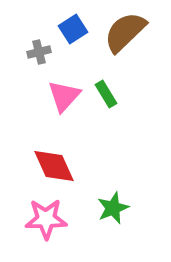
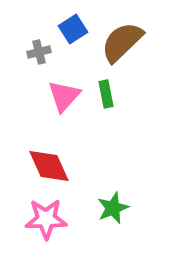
brown semicircle: moved 3 px left, 10 px down
green rectangle: rotated 20 degrees clockwise
red diamond: moved 5 px left
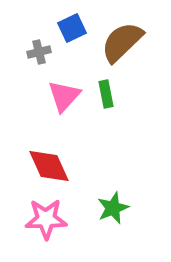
blue square: moved 1 px left, 1 px up; rotated 8 degrees clockwise
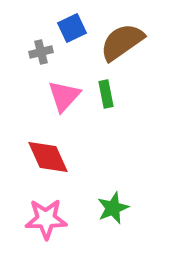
brown semicircle: rotated 9 degrees clockwise
gray cross: moved 2 px right
red diamond: moved 1 px left, 9 px up
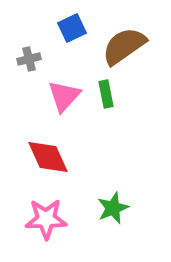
brown semicircle: moved 2 px right, 4 px down
gray cross: moved 12 px left, 7 px down
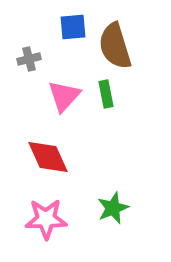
blue square: moved 1 px right, 1 px up; rotated 20 degrees clockwise
brown semicircle: moved 9 px left; rotated 72 degrees counterclockwise
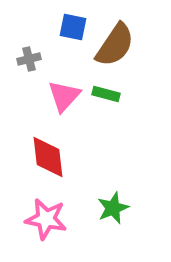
blue square: rotated 16 degrees clockwise
brown semicircle: moved 1 px up; rotated 129 degrees counterclockwise
green rectangle: rotated 64 degrees counterclockwise
red diamond: rotated 18 degrees clockwise
pink star: rotated 12 degrees clockwise
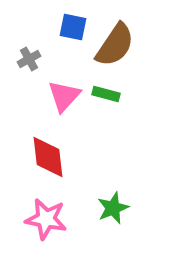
gray cross: rotated 15 degrees counterclockwise
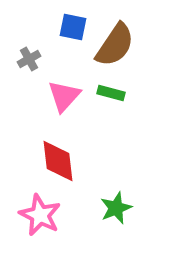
green rectangle: moved 5 px right, 1 px up
red diamond: moved 10 px right, 4 px down
green star: moved 3 px right
pink star: moved 6 px left, 4 px up; rotated 15 degrees clockwise
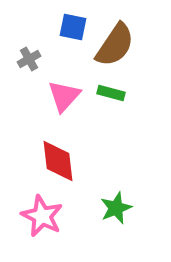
pink star: moved 2 px right, 1 px down
